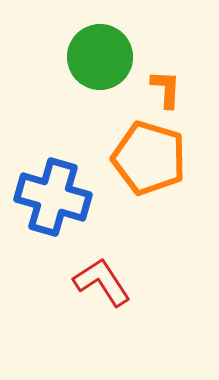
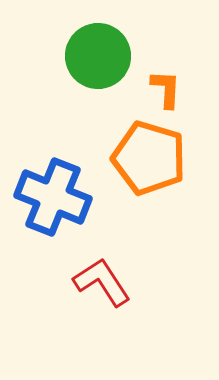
green circle: moved 2 px left, 1 px up
blue cross: rotated 6 degrees clockwise
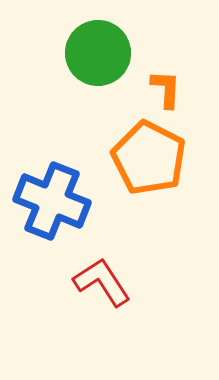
green circle: moved 3 px up
orange pentagon: rotated 10 degrees clockwise
blue cross: moved 1 px left, 4 px down
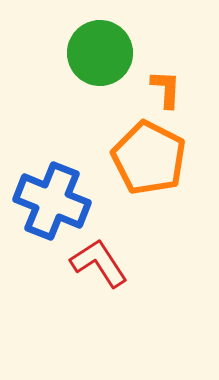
green circle: moved 2 px right
red L-shape: moved 3 px left, 19 px up
